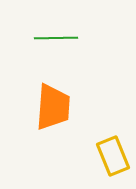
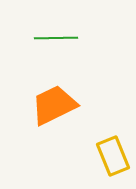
orange trapezoid: moved 1 px right, 2 px up; rotated 120 degrees counterclockwise
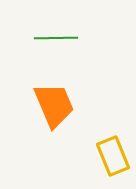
orange trapezoid: rotated 93 degrees clockwise
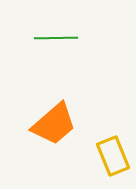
orange trapezoid: moved 19 px down; rotated 72 degrees clockwise
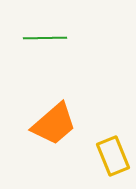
green line: moved 11 px left
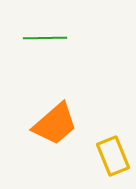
orange trapezoid: moved 1 px right
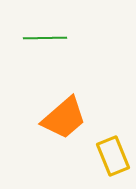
orange trapezoid: moved 9 px right, 6 px up
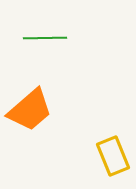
orange trapezoid: moved 34 px left, 8 px up
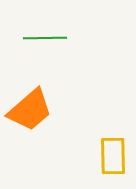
yellow rectangle: rotated 21 degrees clockwise
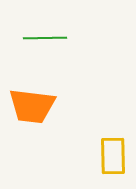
orange trapezoid: moved 2 px right, 4 px up; rotated 48 degrees clockwise
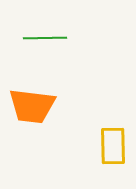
yellow rectangle: moved 10 px up
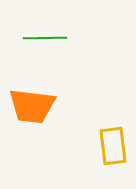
yellow rectangle: rotated 6 degrees counterclockwise
